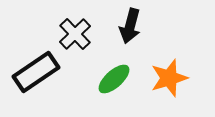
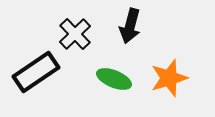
green ellipse: rotated 64 degrees clockwise
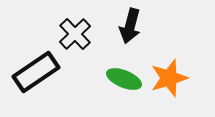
green ellipse: moved 10 px right
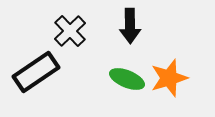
black arrow: rotated 16 degrees counterclockwise
black cross: moved 5 px left, 3 px up
green ellipse: moved 3 px right
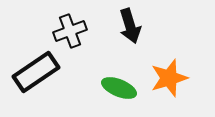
black arrow: rotated 16 degrees counterclockwise
black cross: rotated 24 degrees clockwise
green ellipse: moved 8 px left, 9 px down
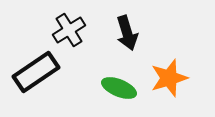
black arrow: moved 3 px left, 7 px down
black cross: moved 1 px left, 1 px up; rotated 12 degrees counterclockwise
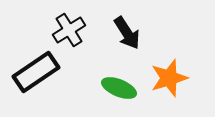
black arrow: rotated 16 degrees counterclockwise
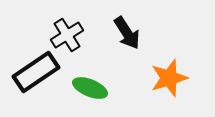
black cross: moved 2 px left, 5 px down
green ellipse: moved 29 px left
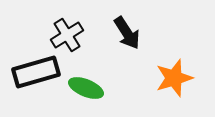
black rectangle: rotated 18 degrees clockwise
orange star: moved 5 px right
green ellipse: moved 4 px left
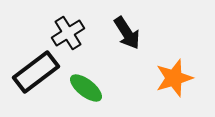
black cross: moved 1 px right, 2 px up
black rectangle: rotated 21 degrees counterclockwise
green ellipse: rotated 16 degrees clockwise
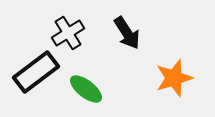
green ellipse: moved 1 px down
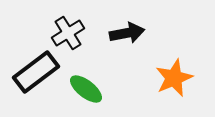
black arrow: rotated 68 degrees counterclockwise
orange star: rotated 6 degrees counterclockwise
